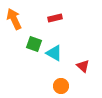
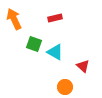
cyan triangle: moved 1 px right, 1 px up
orange circle: moved 4 px right, 1 px down
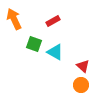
red rectangle: moved 2 px left, 3 px down; rotated 16 degrees counterclockwise
orange circle: moved 16 px right, 2 px up
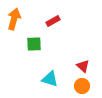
orange arrow: rotated 40 degrees clockwise
green square: rotated 21 degrees counterclockwise
cyan triangle: moved 5 px left, 27 px down; rotated 12 degrees counterclockwise
orange circle: moved 1 px right, 1 px down
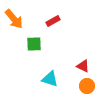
orange arrow: rotated 125 degrees clockwise
red triangle: rotated 16 degrees counterclockwise
orange circle: moved 5 px right
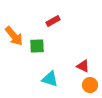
orange arrow: moved 17 px down
green square: moved 3 px right, 2 px down
orange circle: moved 3 px right, 1 px up
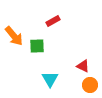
cyan triangle: rotated 42 degrees clockwise
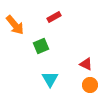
red rectangle: moved 1 px right, 4 px up
orange arrow: moved 1 px right, 11 px up
green square: moved 4 px right; rotated 21 degrees counterclockwise
red triangle: moved 3 px right, 2 px up
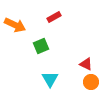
orange arrow: rotated 25 degrees counterclockwise
orange circle: moved 1 px right, 3 px up
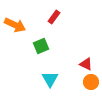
red rectangle: rotated 24 degrees counterclockwise
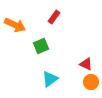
cyan triangle: rotated 24 degrees clockwise
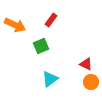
red rectangle: moved 3 px left, 3 px down
